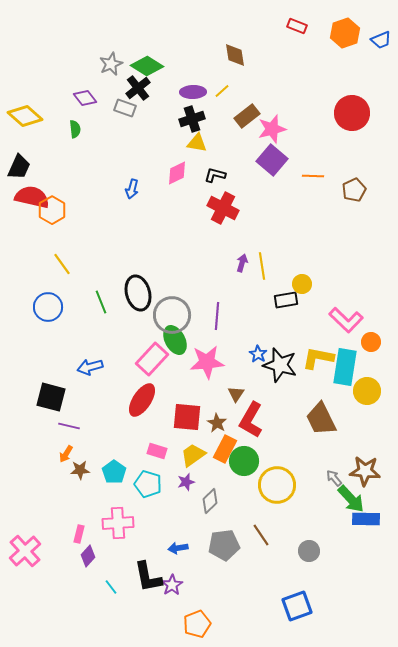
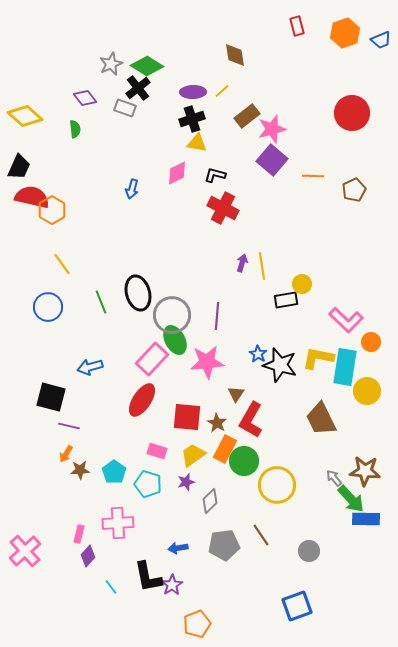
red rectangle at (297, 26): rotated 54 degrees clockwise
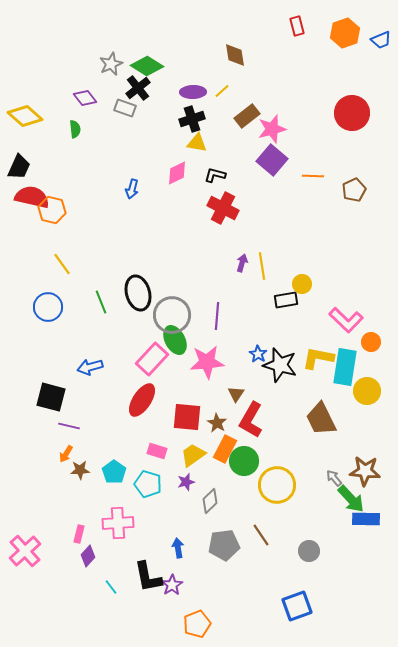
orange hexagon at (52, 210): rotated 16 degrees counterclockwise
blue arrow at (178, 548): rotated 90 degrees clockwise
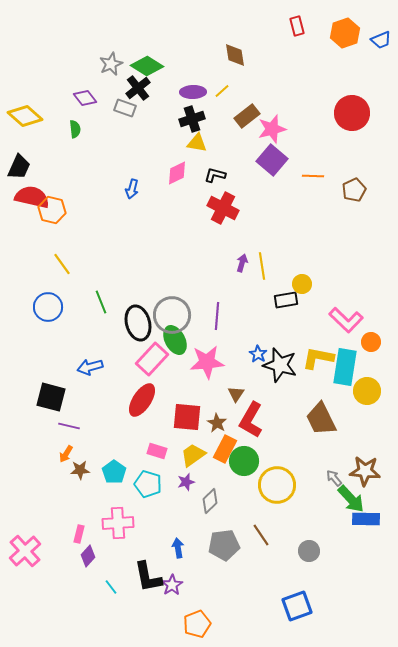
black ellipse at (138, 293): moved 30 px down
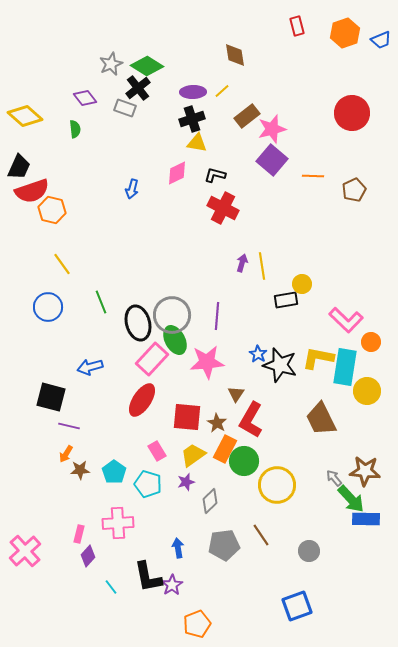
red semicircle at (32, 197): moved 6 px up; rotated 148 degrees clockwise
pink rectangle at (157, 451): rotated 42 degrees clockwise
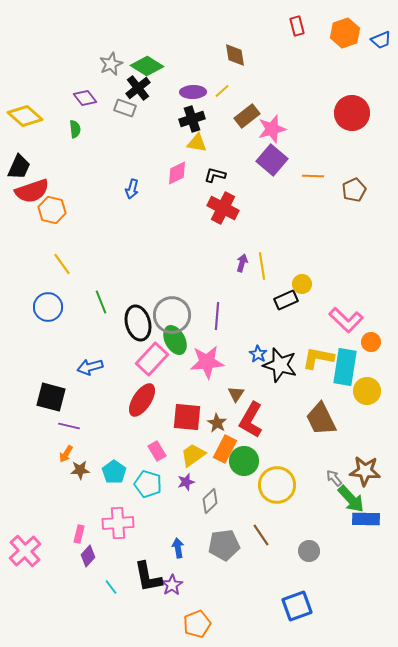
black rectangle at (286, 300): rotated 15 degrees counterclockwise
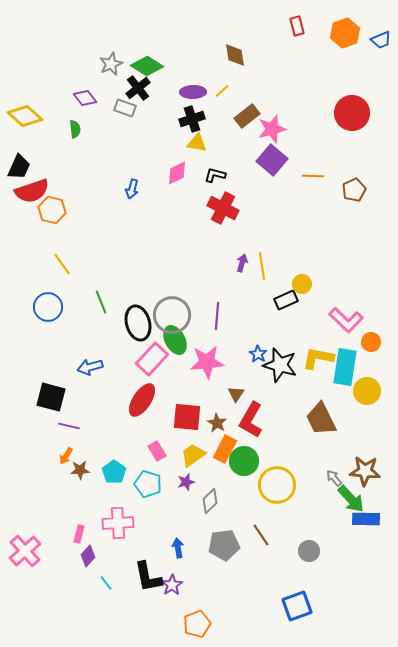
orange arrow at (66, 454): moved 2 px down
cyan line at (111, 587): moved 5 px left, 4 px up
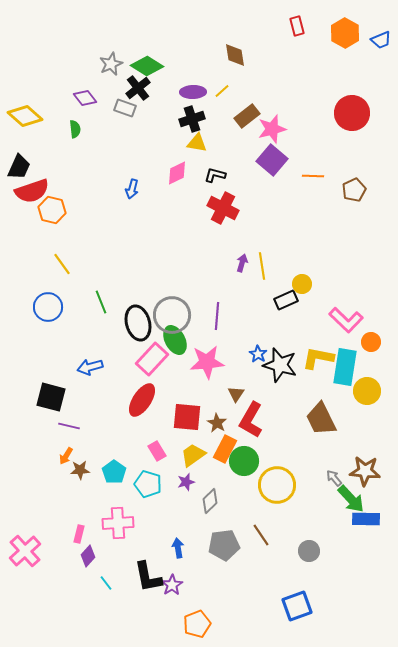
orange hexagon at (345, 33): rotated 12 degrees counterclockwise
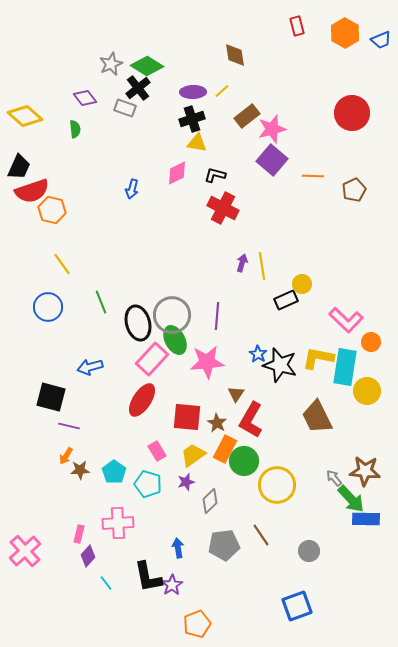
brown trapezoid at (321, 419): moved 4 px left, 2 px up
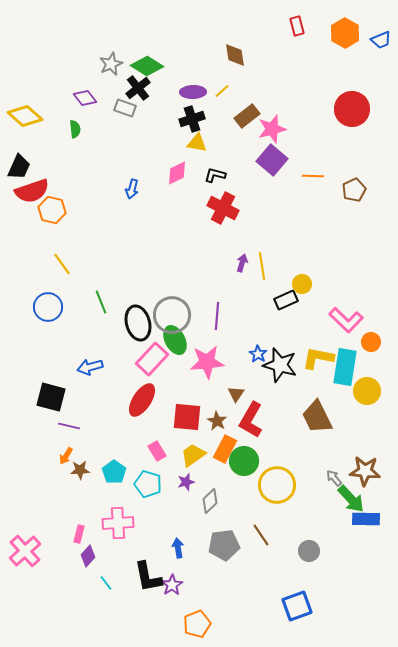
red circle at (352, 113): moved 4 px up
brown star at (217, 423): moved 2 px up
